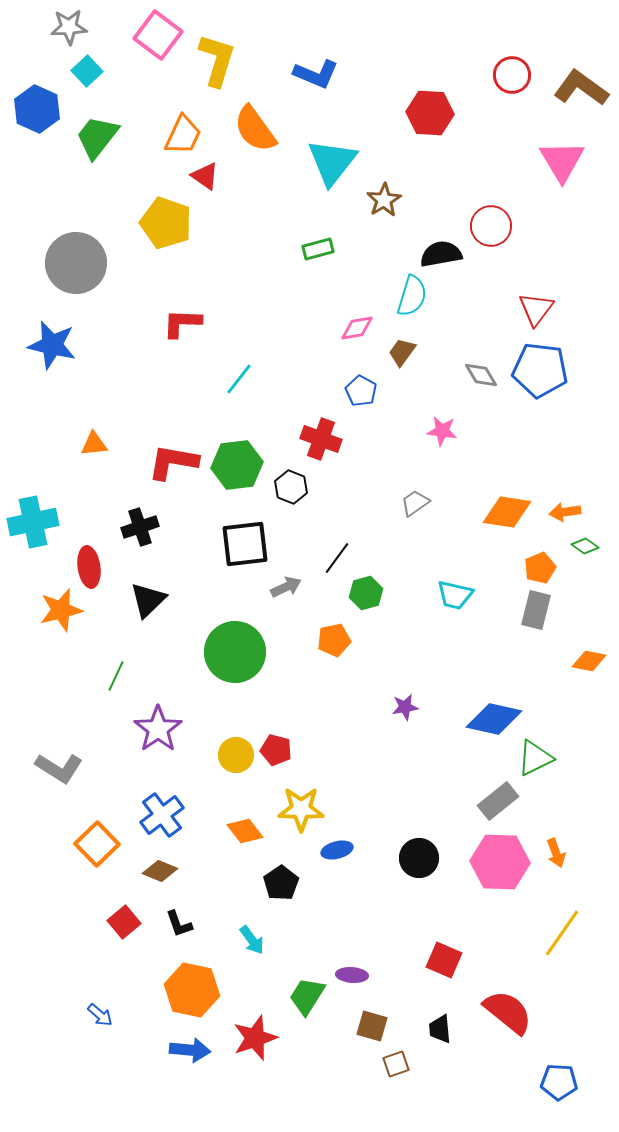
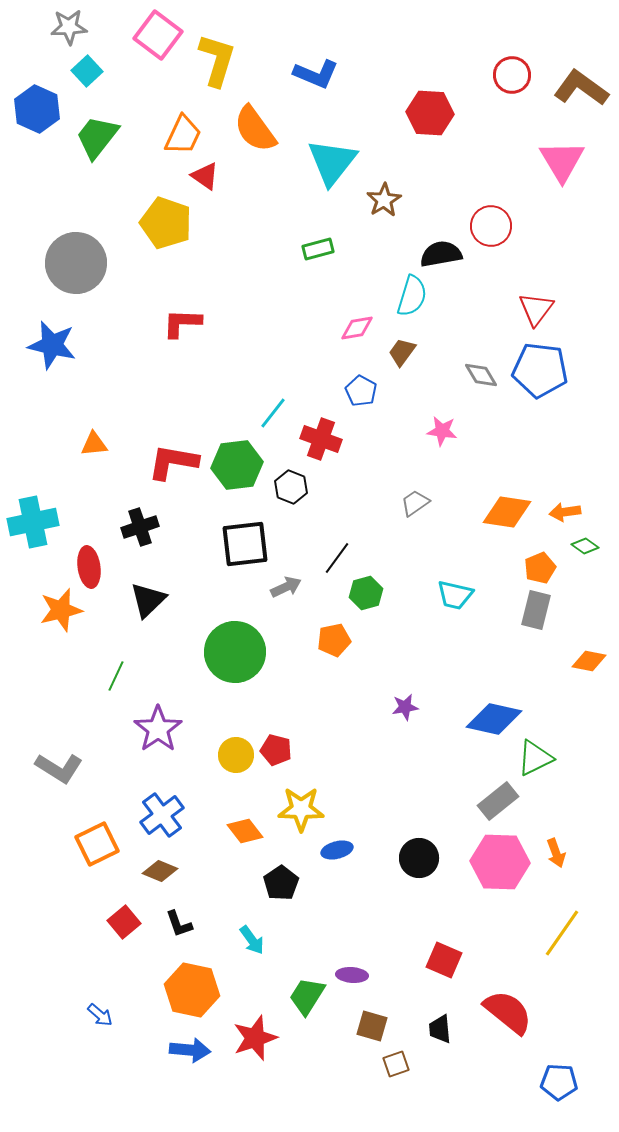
cyan line at (239, 379): moved 34 px right, 34 px down
orange square at (97, 844): rotated 18 degrees clockwise
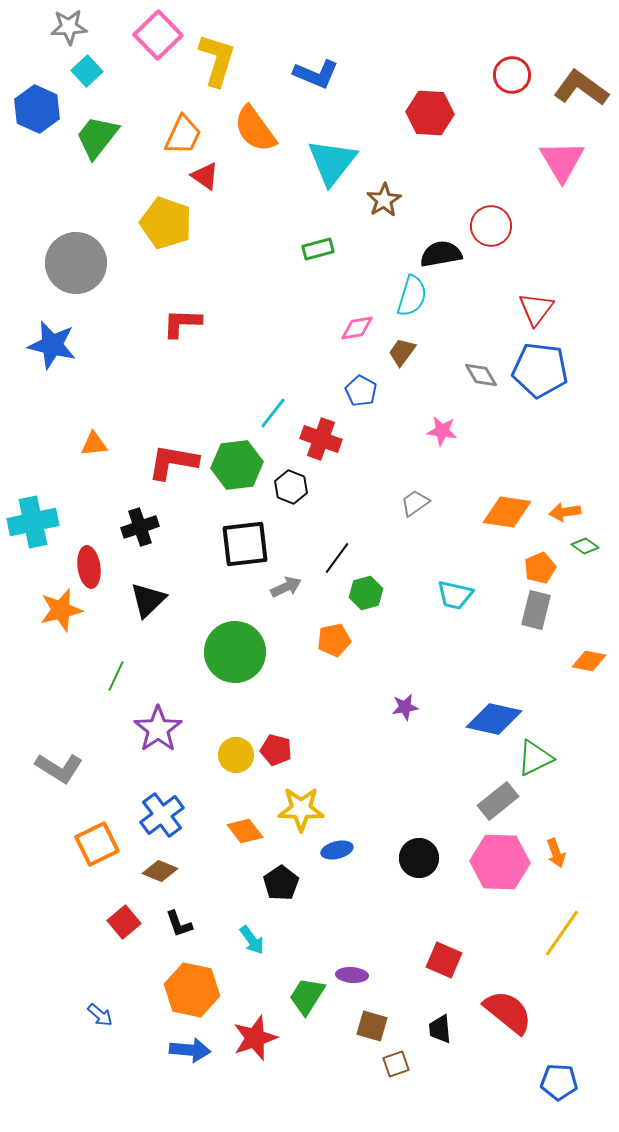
pink square at (158, 35): rotated 9 degrees clockwise
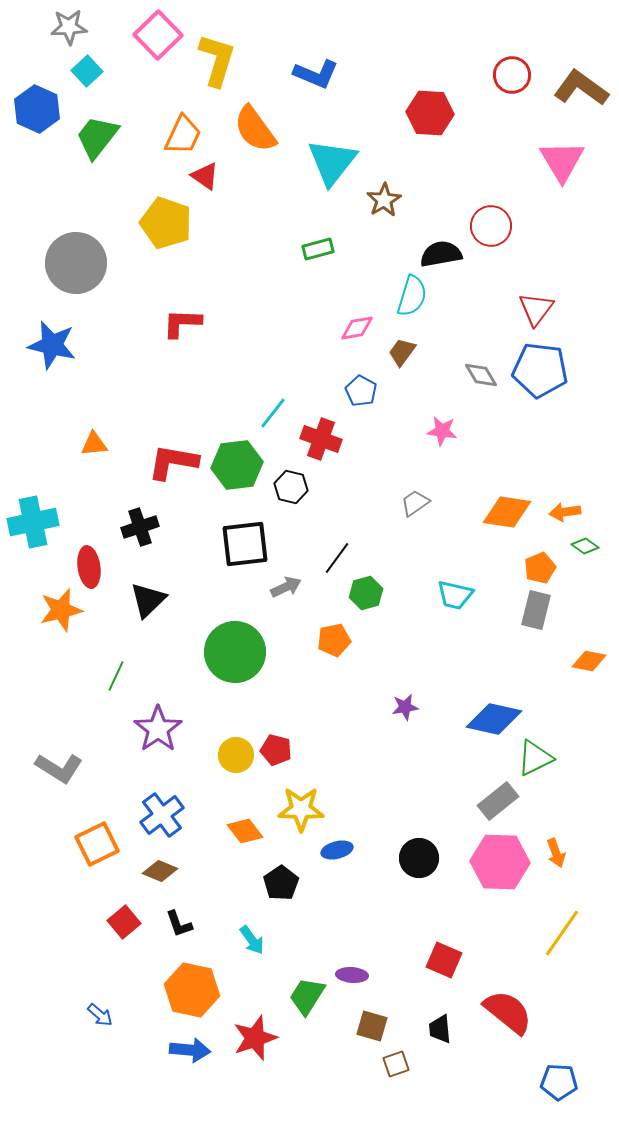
black hexagon at (291, 487): rotated 8 degrees counterclockwise
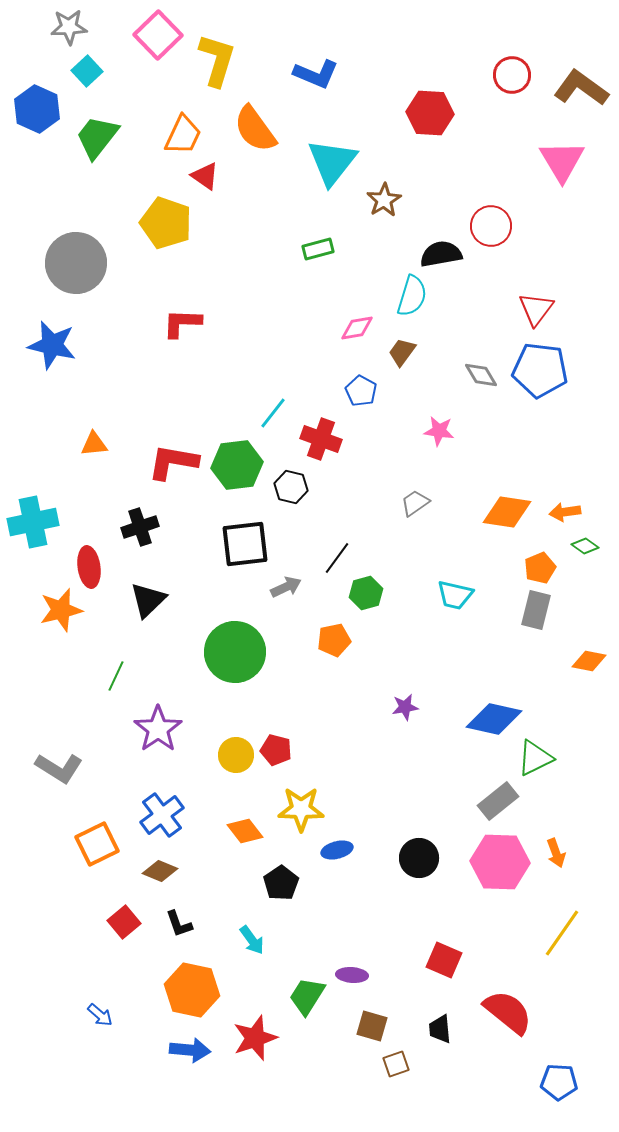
pink star at (442, 431): moved 3 px left
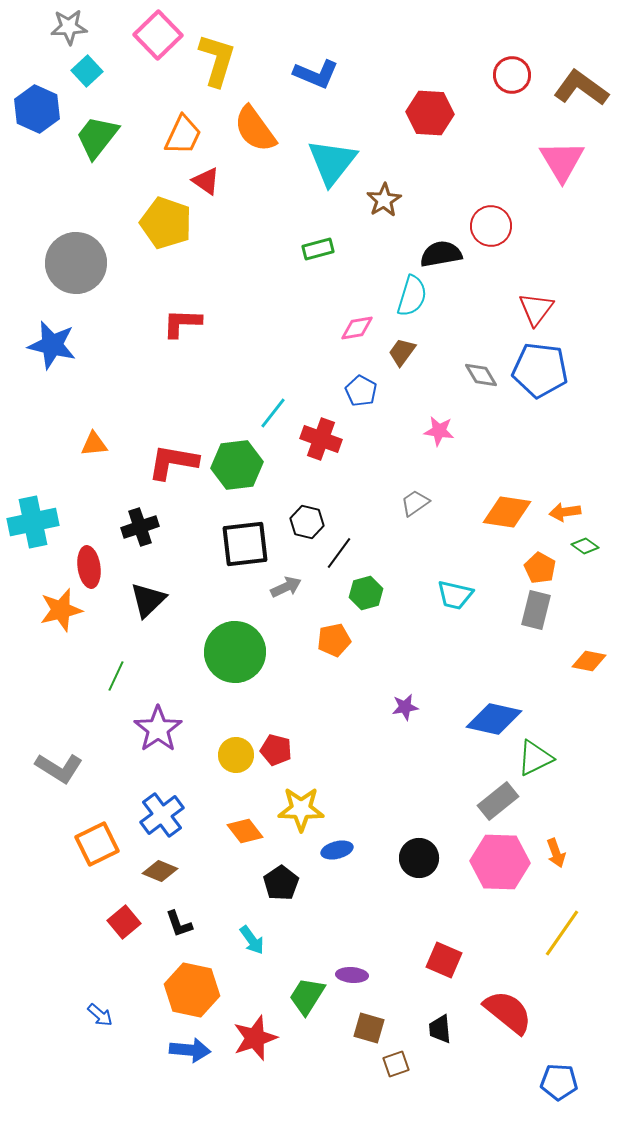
red triangle at (205, 176): moved 1 px right, 5 px down
black hexagon at (291, 487): moved 16 px right, 35 px down
black line at (337, 558): moved 2 px right, 5 px up
orange pentagon at (540, 568): rotated 20 degrees counterclockwise
brown square at (372, 1026): moved 3 px left, 2 px down
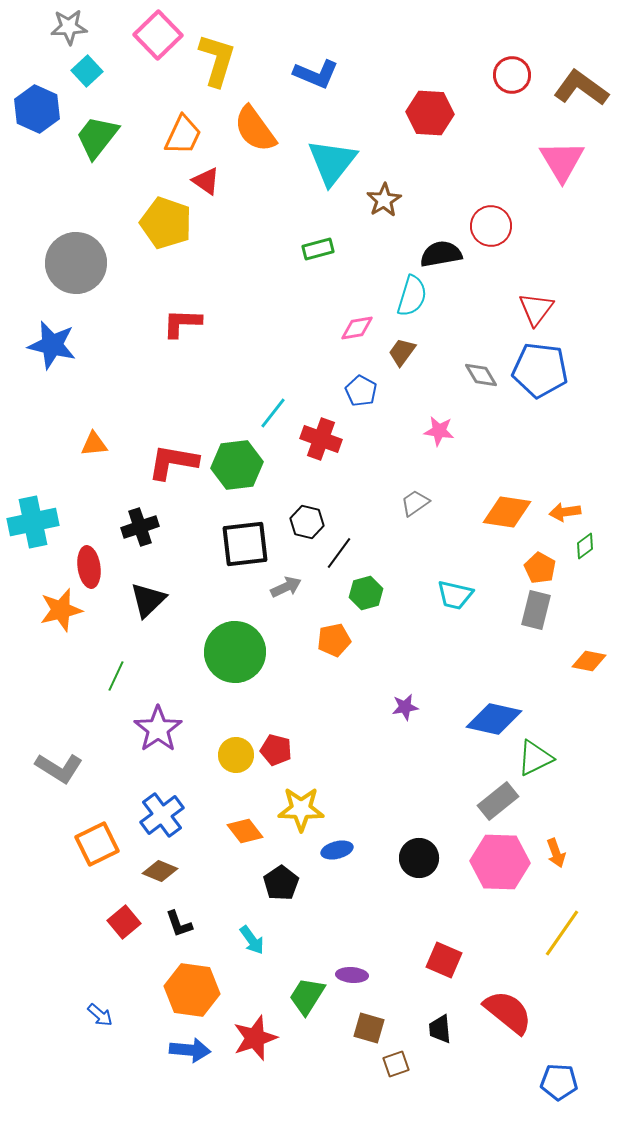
green diamond at (585, 546): rotated 72 degrees counterclockwise
orange hexagon at (192, 990): rotated 4 degrees counterclockwise
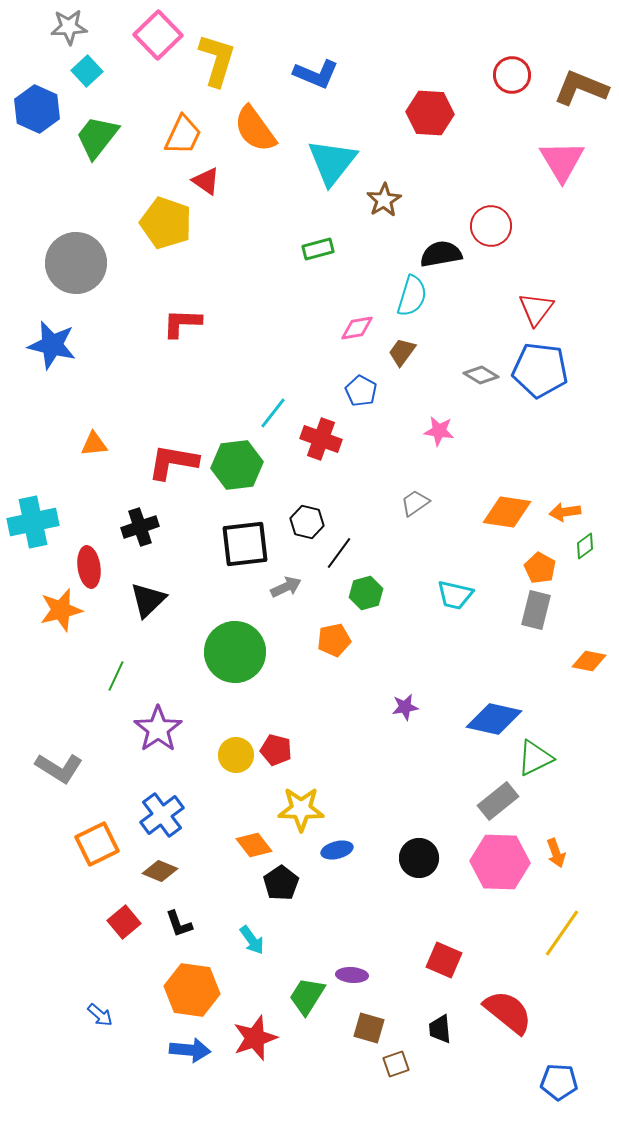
brown L-shape at (581, 88): rotated 14 degrees counterclockwise
gray diamond at (481, 375): rotated 28 degrees counterclockwise
orange diamond at (245, 831): moved 9 px right, 14 px down
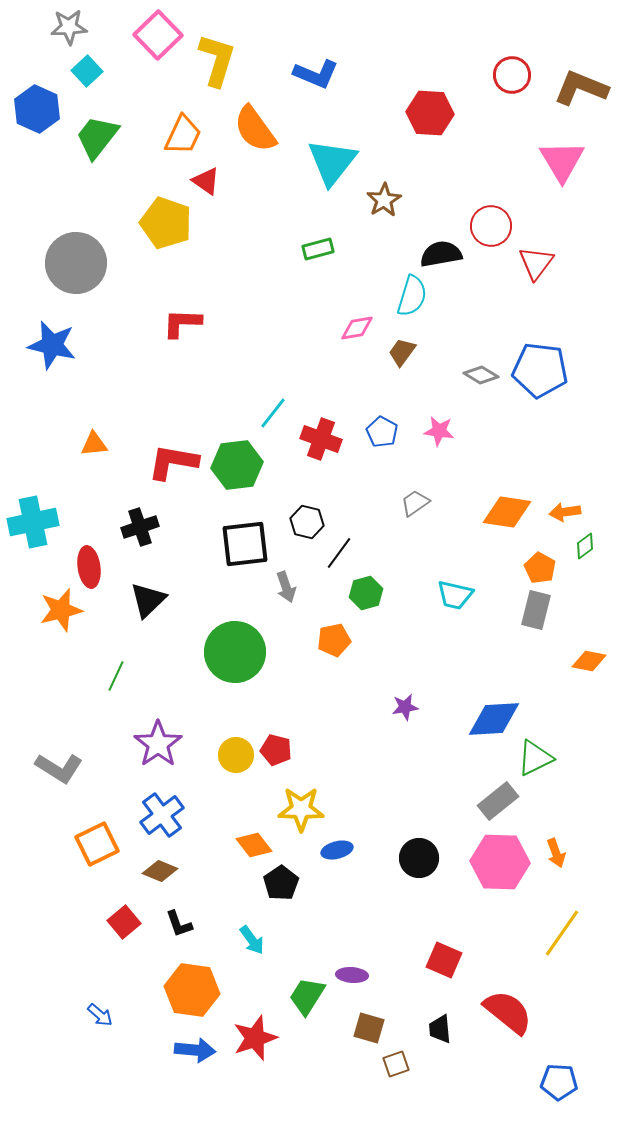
red triangle at (536, 309): moved 46 px up
blue pentagon at (361, 391): moved 21 px right, 41 px down
gray arrow at (286, 587): rotated 96 degrees clockwise
blue diamond at (494, 719): rotated 16 degrees counterclockwise
purple star at (158, 729): moved 15 px down
blue arrow at (190, 1050): moved 5 px right
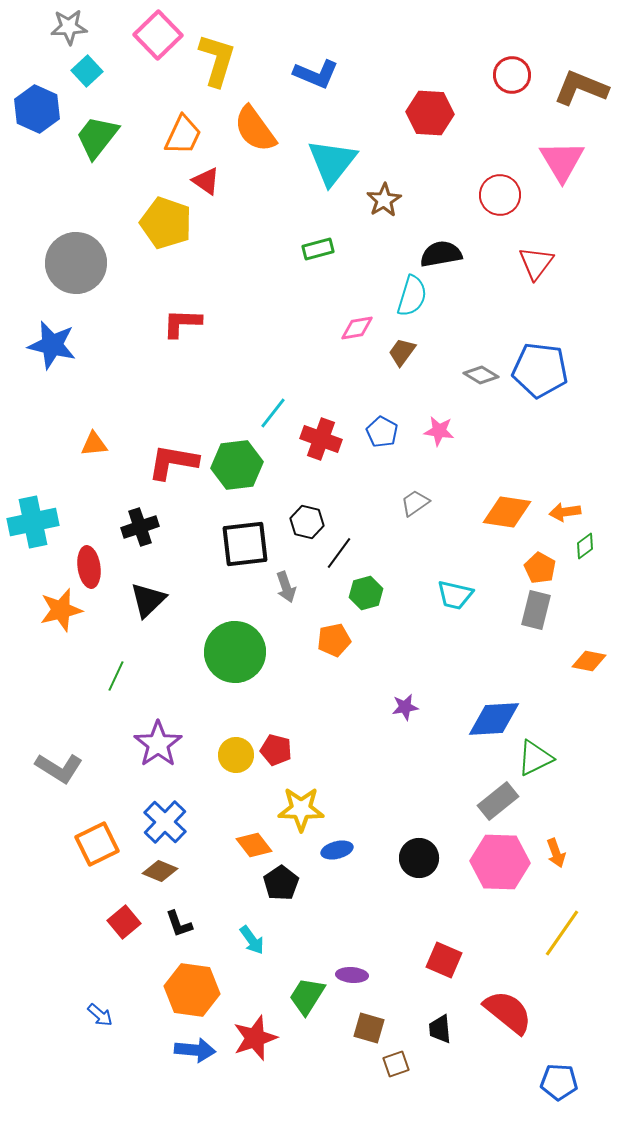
red circle at (491, 226): moved 9 px right, 31 px up
blue cross at (162, 815): moved 3 px right, 7 px down; rotated 9 degrees counterclockwise
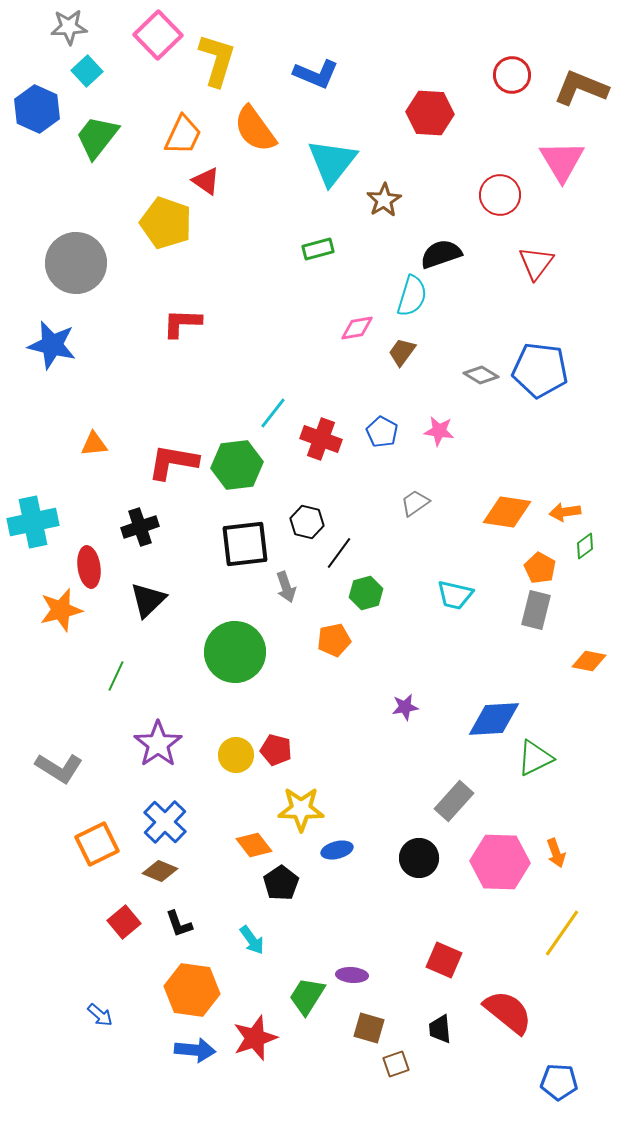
black semicircle at (441, 254): rotated 9 degrees counterclockwise
gray rectangle at (498, 801): moved 44 px left; rotated 9 degrees counterclockwise
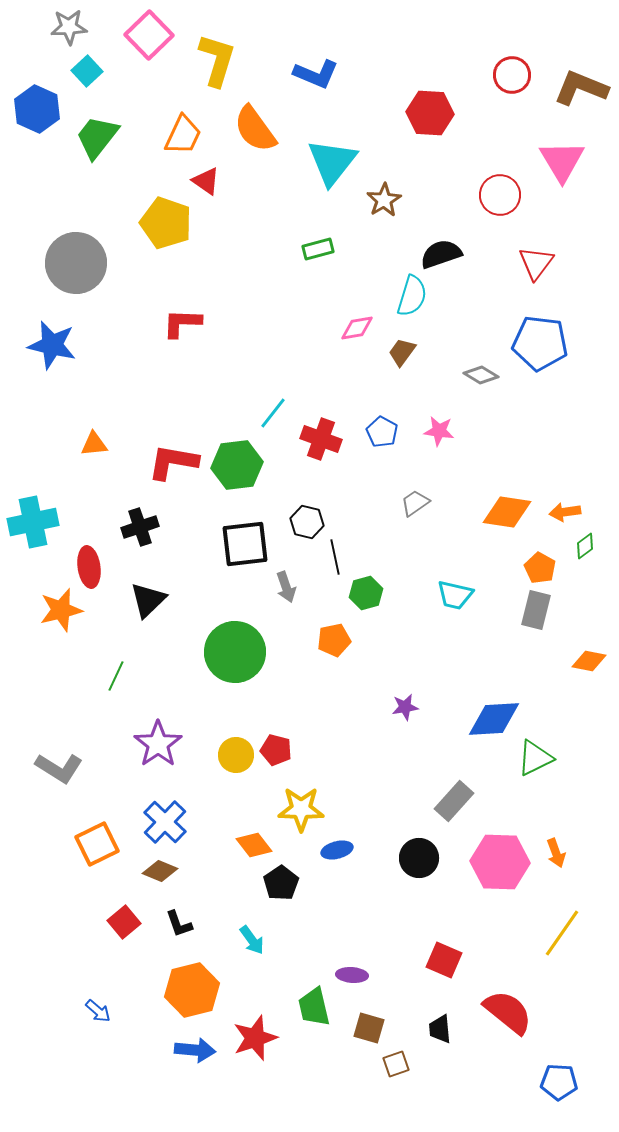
pink square at (158, 35): moved 9 px left
blue pentagon at (540, 370): moved 27 px up
black line at (339, 553): moved 4 px left, 4 px down; rotated 48 degrees counterclockwise
orange hexagon at (192, 990): rotated 22 degrees counterclockwise
green trapezoid at (307, 996): moved 7 px right, 11 px down; rotated 45 degrees counterclockwise
blue arrow at (100, 1015): moved 2 px left, 4 px up
